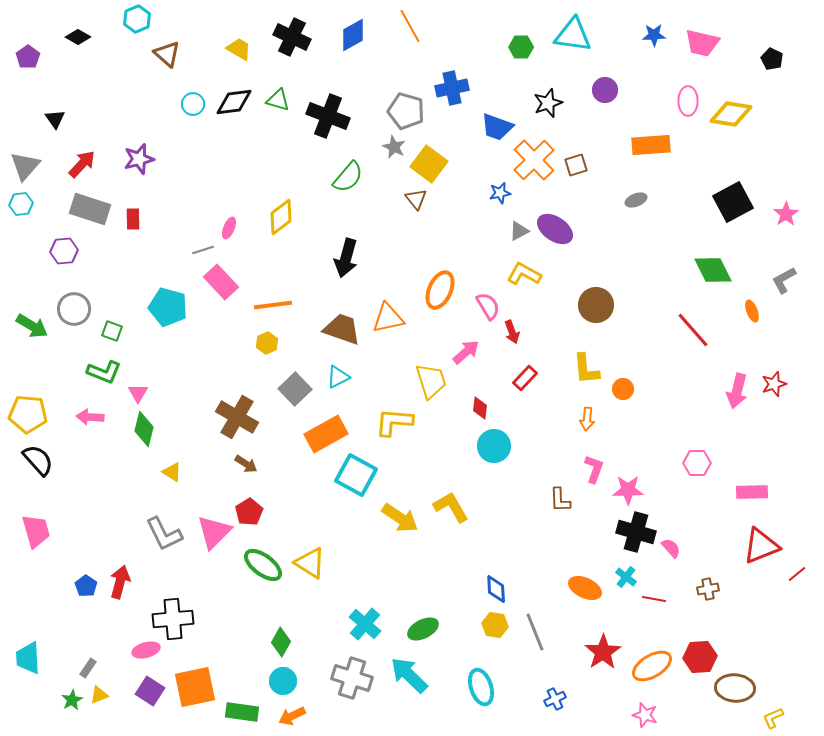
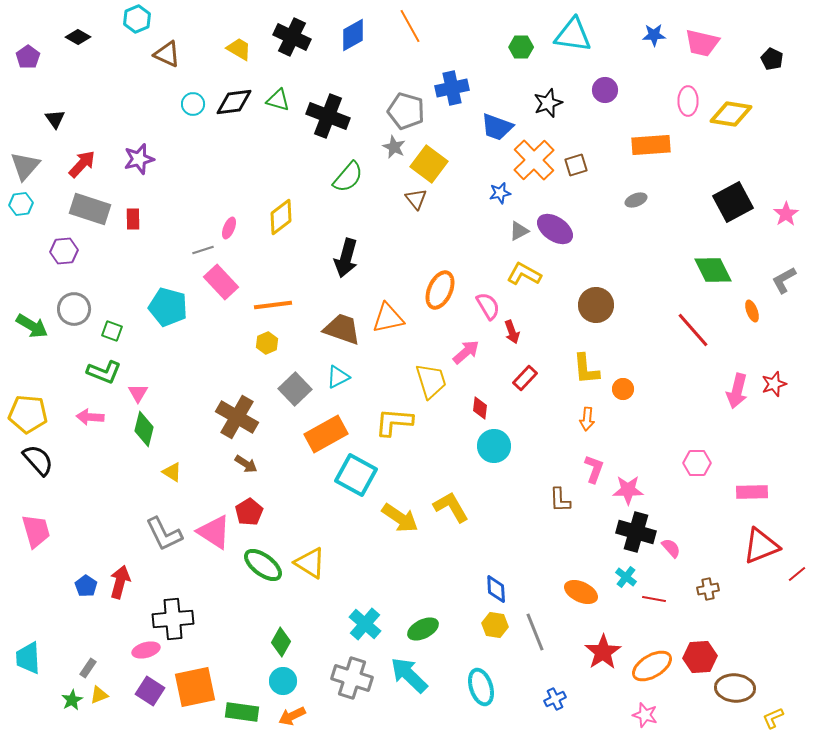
brown triangle at (167, 54): rotated 16 degrees counterclockwise
pink triangle at (214, 532): rotated 42 degrees counterclockwise
orange ellipse at (585, 588): moved 4 px left, 4 px down
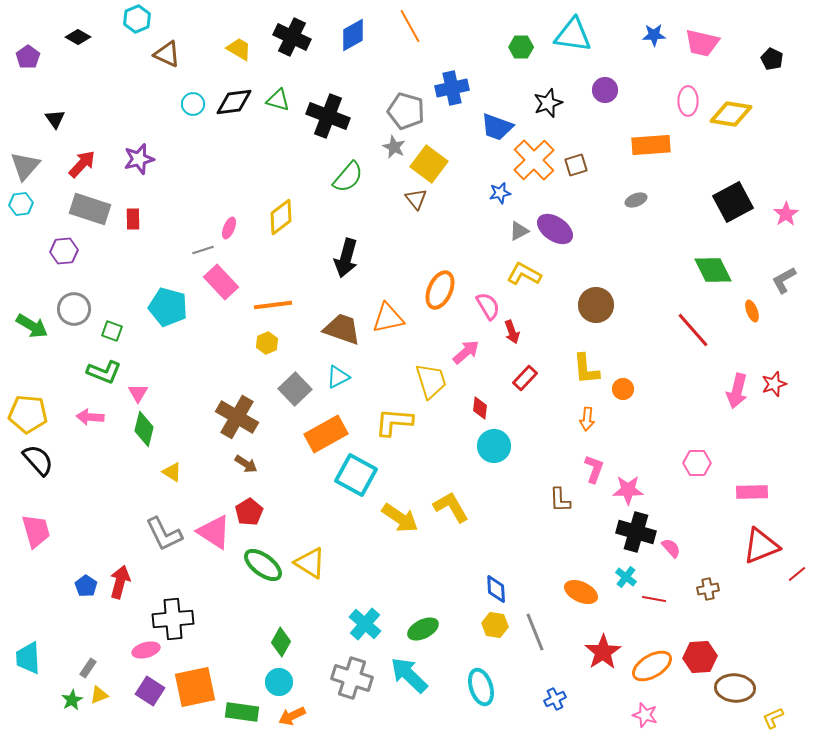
cyan circle at (283, 681): moved 4 px left, 1 px down
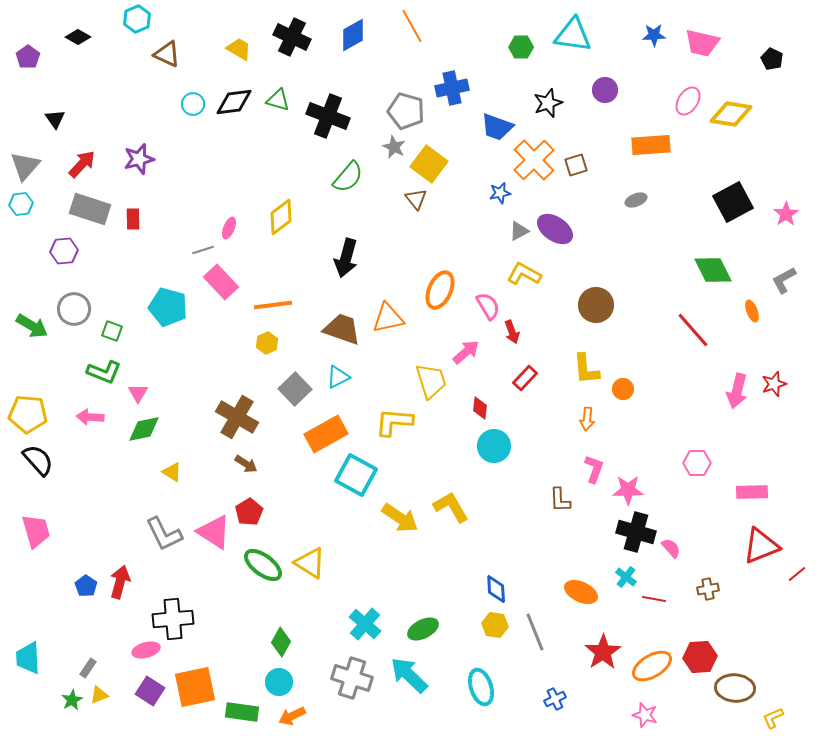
orange line at (410, 26): moved 2 px right
pink ellipse at (688, 101): rotated 32 degrees clockwise
green diamond at (144, 429): rotated 64 degrees clockwise
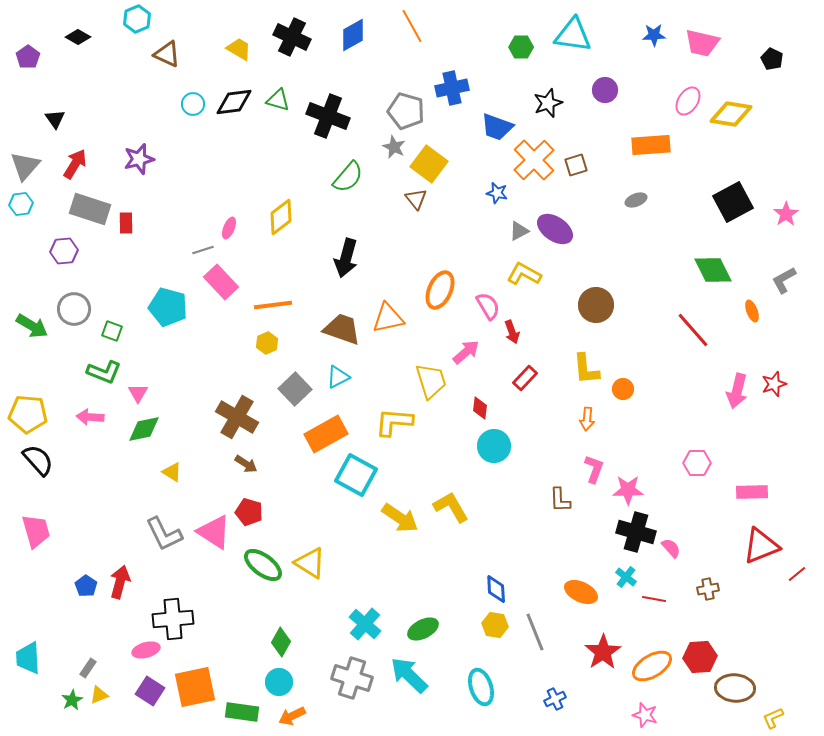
red arrow at (82, 164): moved 7 px left; rotated 12 degrees counterclockwise
blue star at (500, 193): moved 3 px left; rotated 25 degrees clockwise
red rectangle at (133, 219): moved 7 px left, 4 px down
red pentagon at (249, 512): rotated 24 degrees counterclockwise
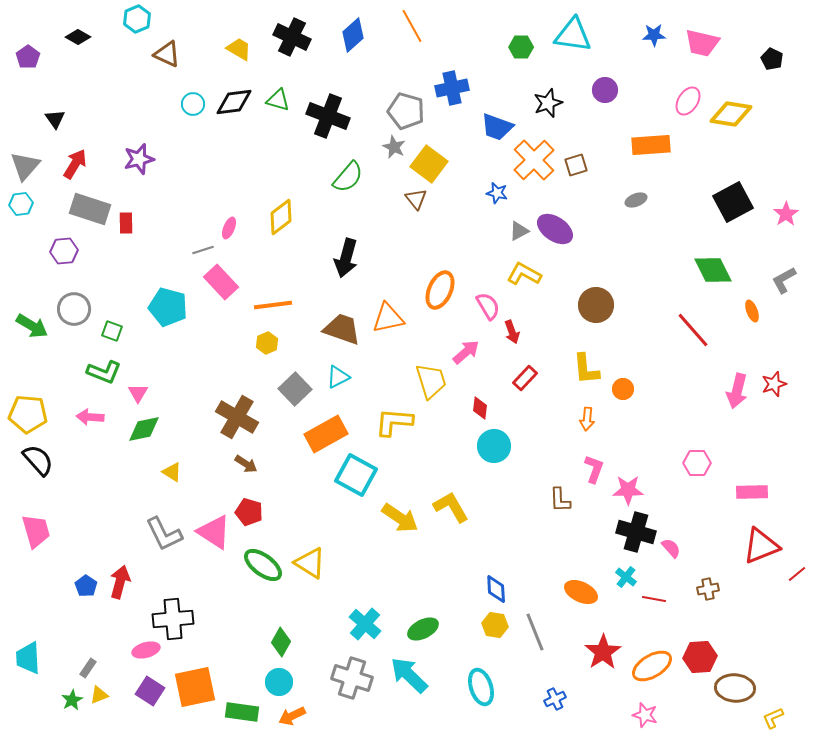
blue diamond at (353, 35): rotated 12 degrees counterclockwise
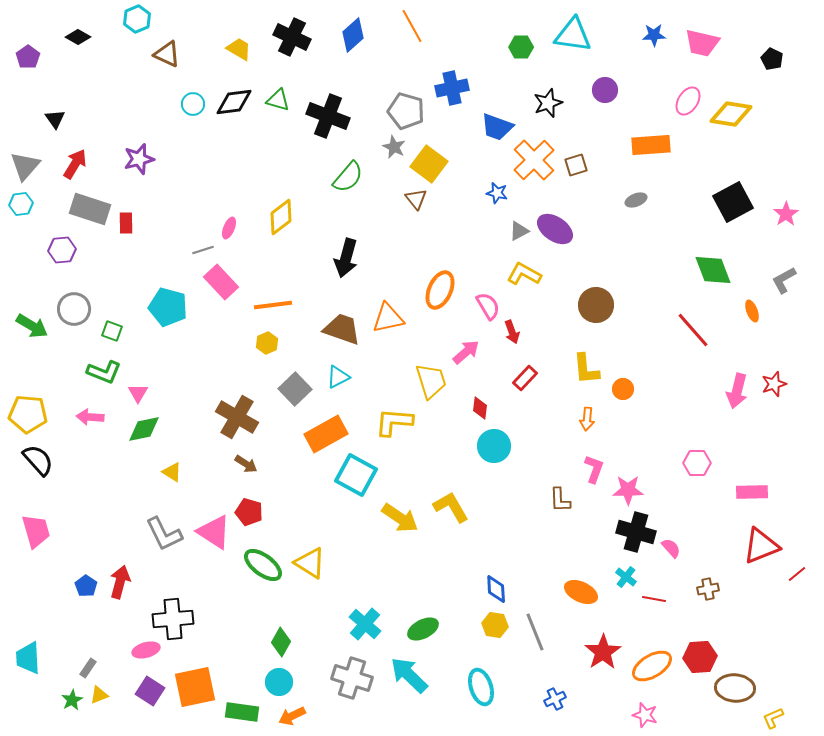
purple hexagon at (64, 251): moved 2 px left, 1 px up
green diamond at (713, 270): rotated 6 degrees clockwise
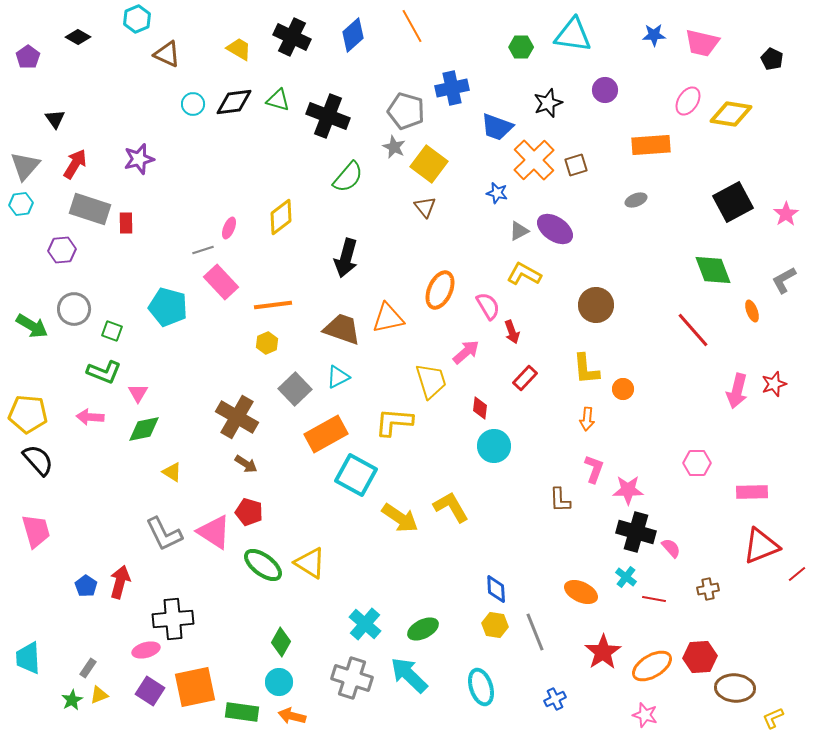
brown triangle at (416, 199): moved 9 px right, 8 px down
orange arrow at (292, 716): rotated 40 degrees clockwise
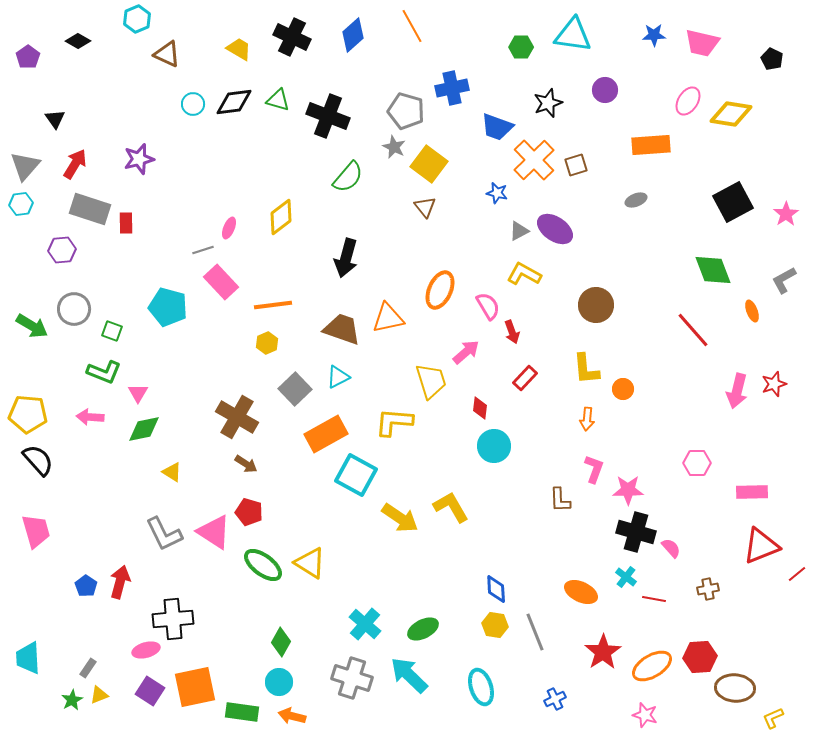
black diamond at (78, 37): moved 4 px down
